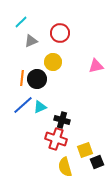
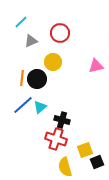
cyan triangle: rotated 16 degrees counterclockwise
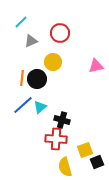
red cross: rotated 15 degrees counterclockwise
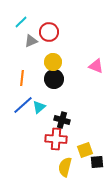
red circle: moved 11 px left, 1 px up
pink triangle: rotated 35 degrees clockwise
black circle: moved 17 px right
cyan triangle: moved 1 px left
black square: rotated 16 degrees clockwise
yellow semicircle: rotated 30 degrees clockwise
